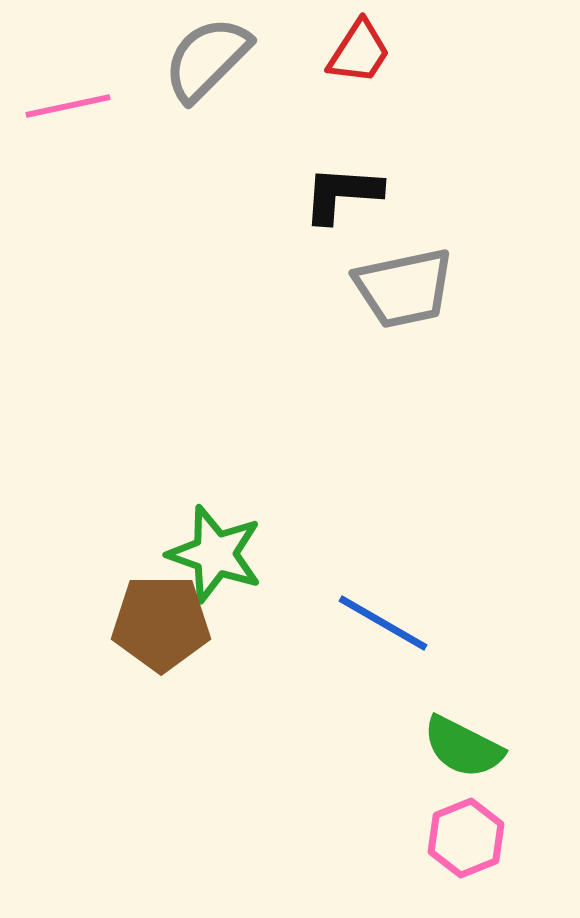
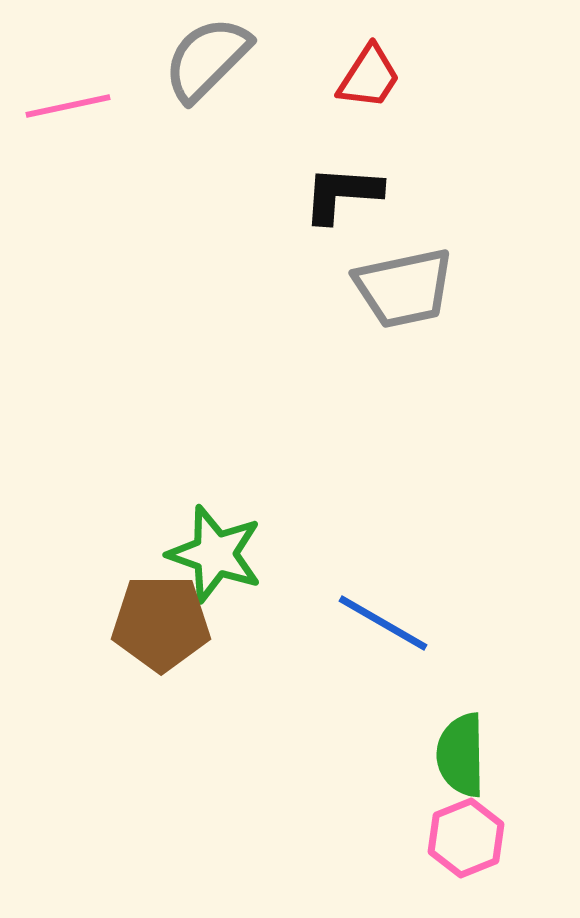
red trapezoid: moved 10 px right, 25 px down
green semicircle: moved 2 px left, 8 px down; rotated 62 degrees clockwise
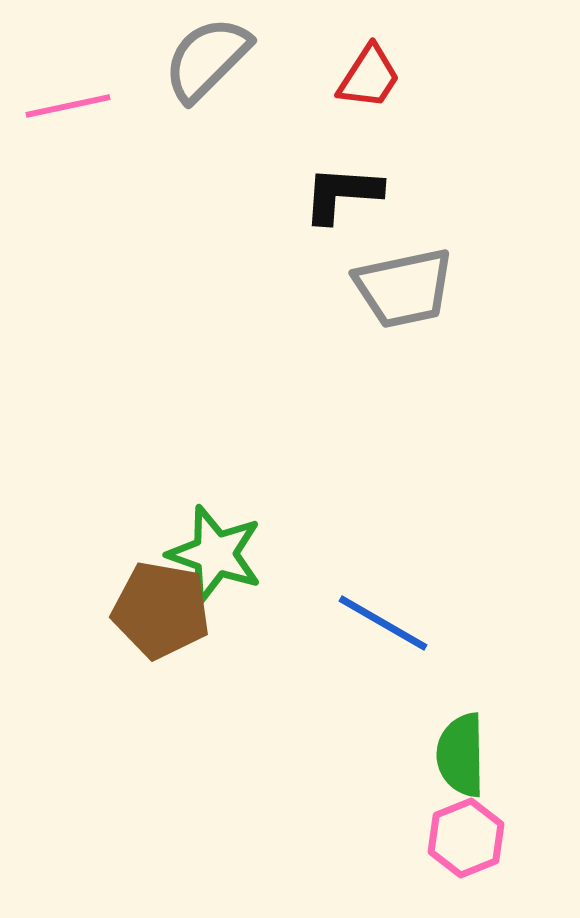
brown pentagon: moved 13 px up; rotated 10 degrees clockwise
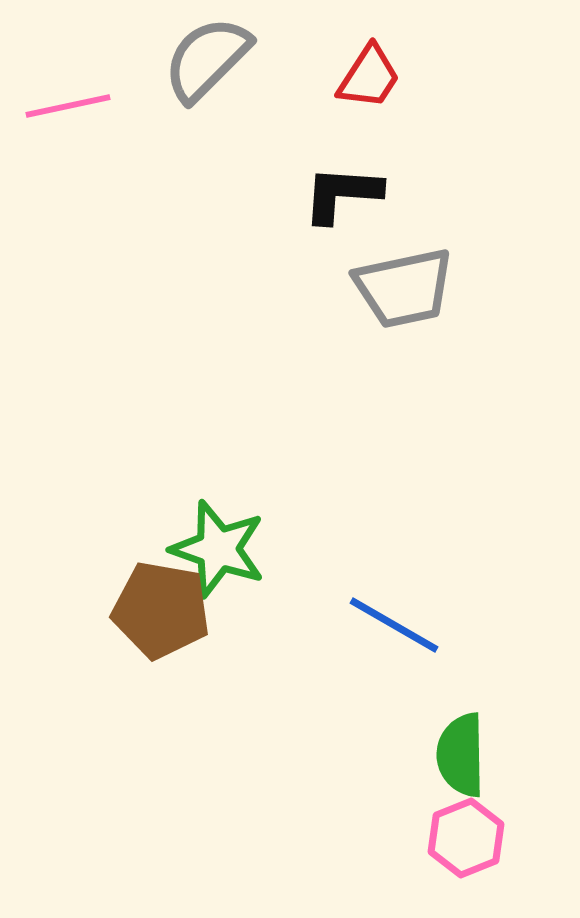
green star: moved 3 px right, 5 px up
blue line: moved 11 px right, 2 px down
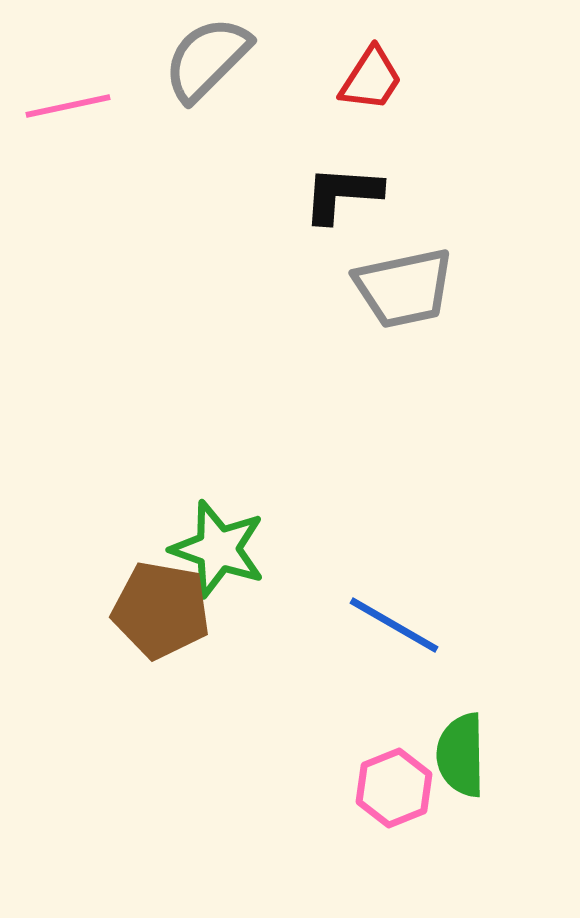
red trapezoid: moved 2 px right, 2 px down
pink hexagon: moved 72 px left, 50 px up
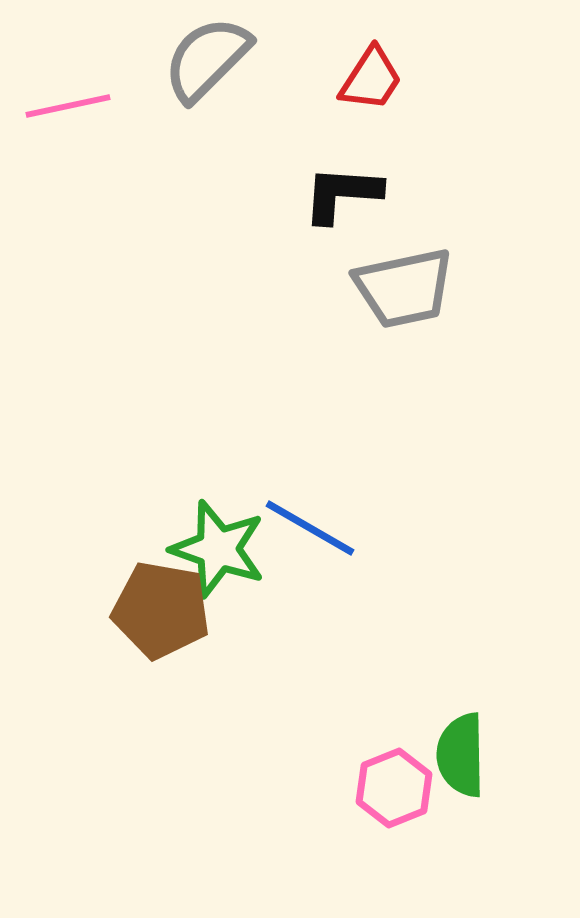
blue line: moved 84 px left, 97 px up
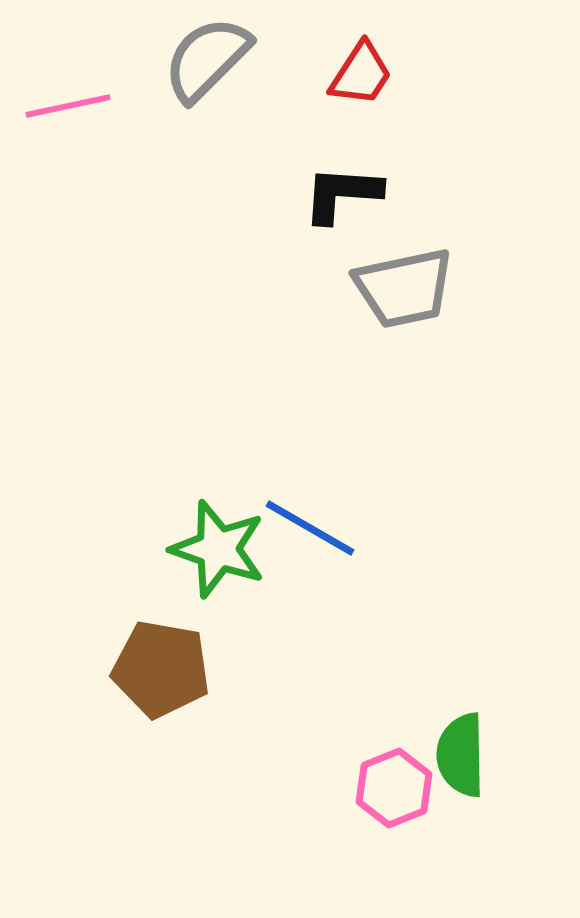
red trapezoid: moved 10 px left, 5 px up
brown pentagon: moved 59 px down
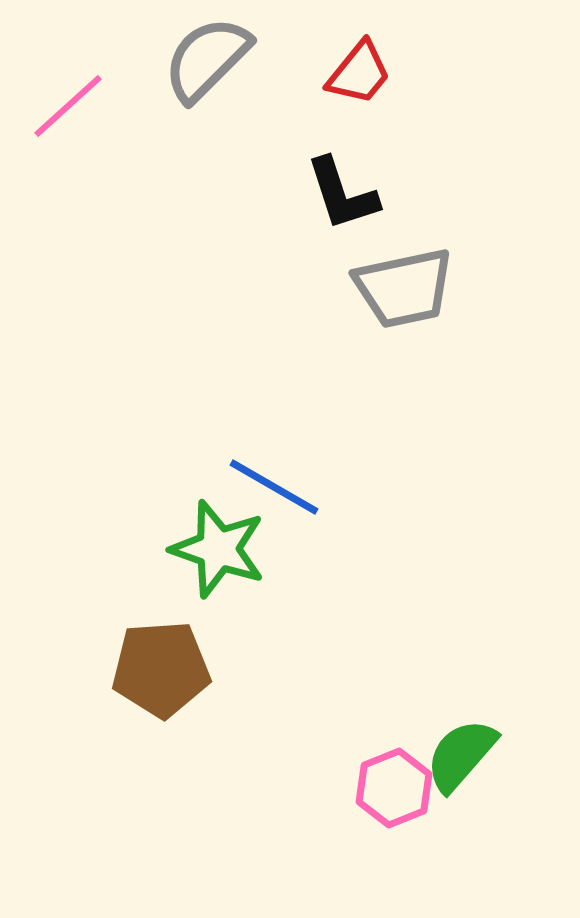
red trapezoid: moved 2 px left, 1 px up; rotated 6 degrees clockwise
pink line: rotated 30 degrees counterclockwise
black L-shape: rotated 112 degrees counterclockwise
blue line: moved 36 px left, 41 px up
brown pentagon: rotated 14 degrees counterclockwise
green semicircle: rotated 42 degrees clockwise
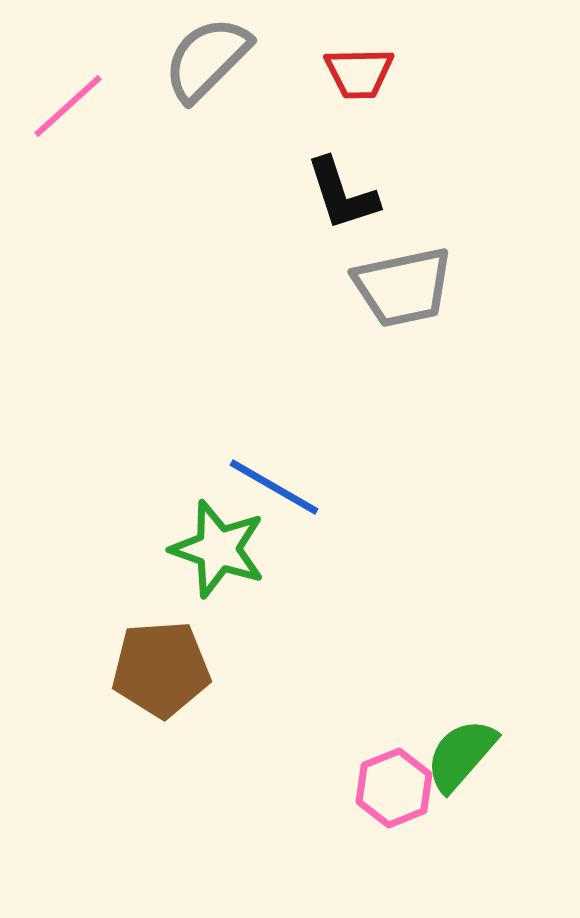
red trapezoid: rotated 50 degrees clockwise
gray trapezoid: moved 1 px left, 1 px up
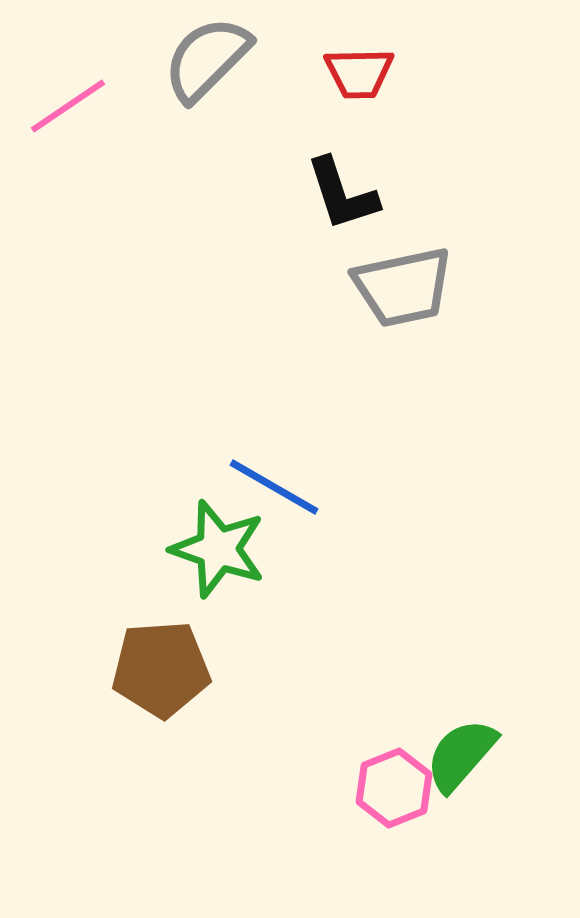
pink line: rotated 8 degrees clockwise
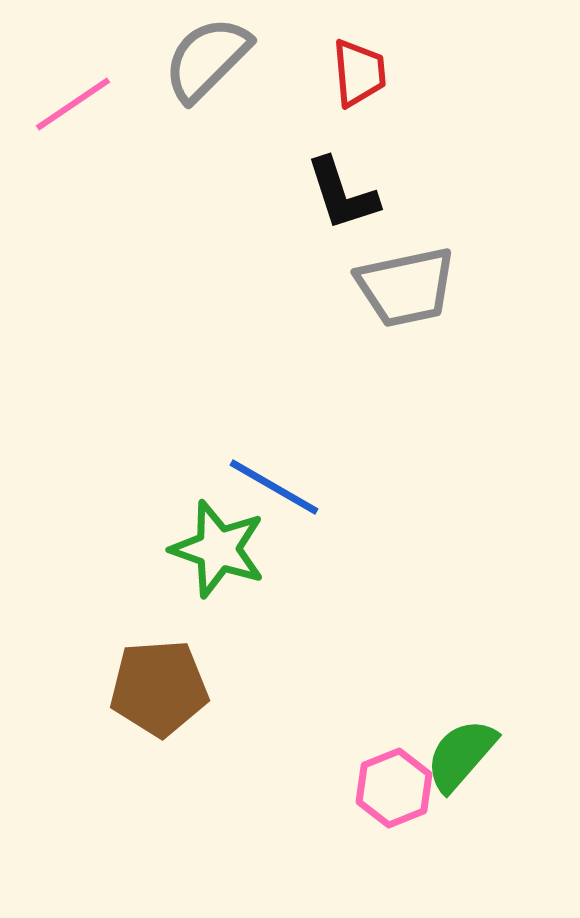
red trapezoid: rotated 94 degrees counterclockwise
pink line: moved 5 px right, 2 px up
gray trapezoid: moved 3 px right
brown pentagon: moved 2 px left, 19 px down
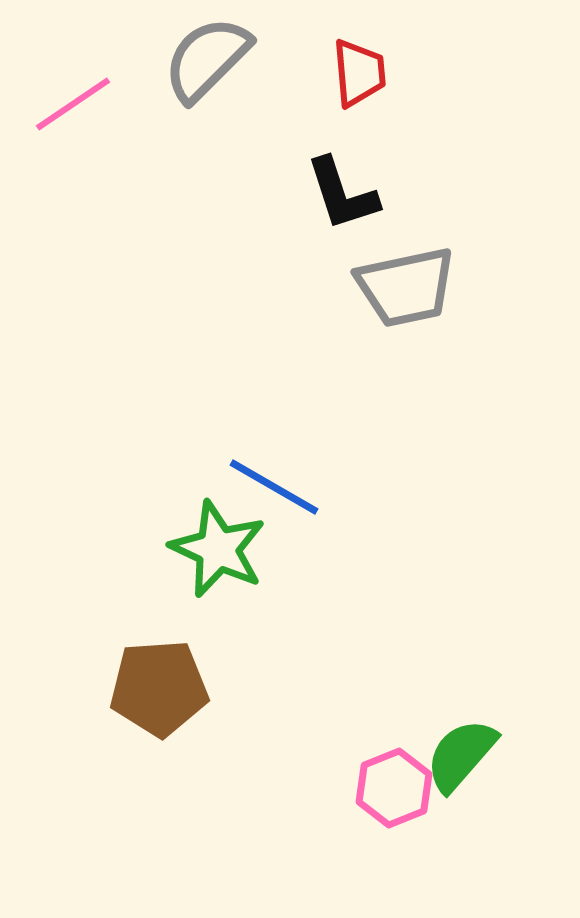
green star: rotated 6 degrees clockwise
